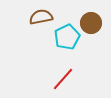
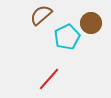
brown semicircle: moved 2 px up; rotated 30 degrees counterclockwise
red line: moved 14 px left
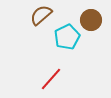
brown circle: moved 3 px up
red line: moved 2 px right
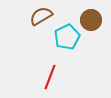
brown semicircle: moved 1 px down; rotated 10 degrees clockwise
red line: moved 1 px left, 2 px up; rotated 20 degrees counterclockwise
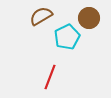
brown circle: moved 2 px left, 2 px up
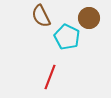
brown semicircle: rotated 85 degrees counterclockwise
cyan pentagon: rotated 20 degrees counterclockwise
